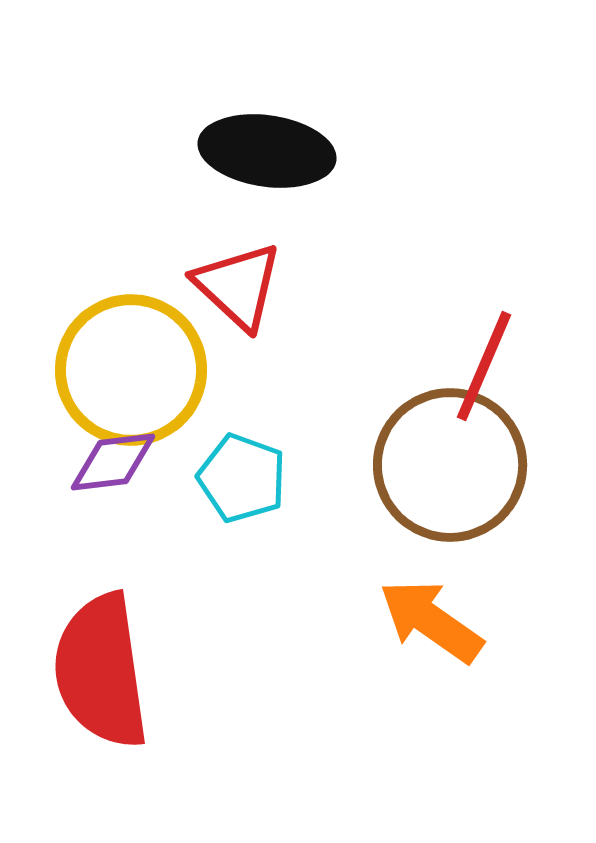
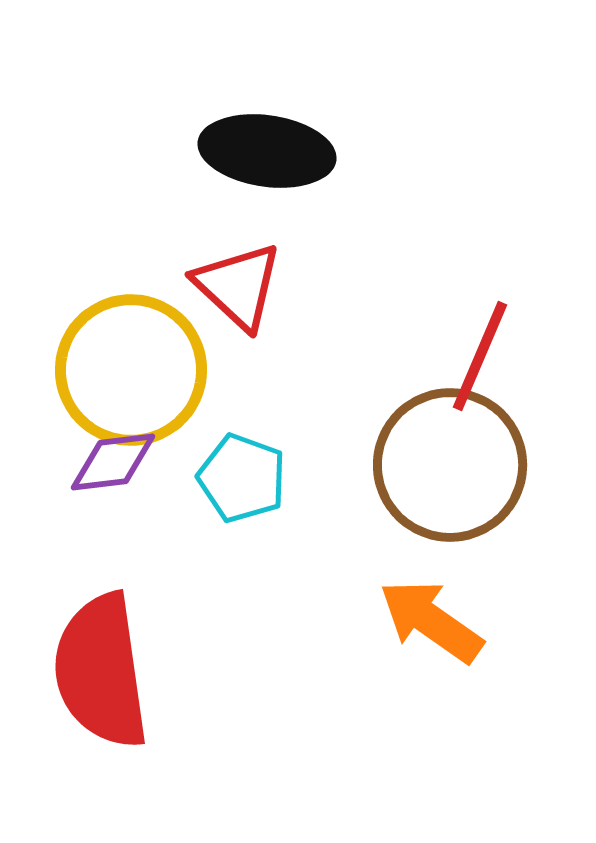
red line: moved 4 px left, 10 px up
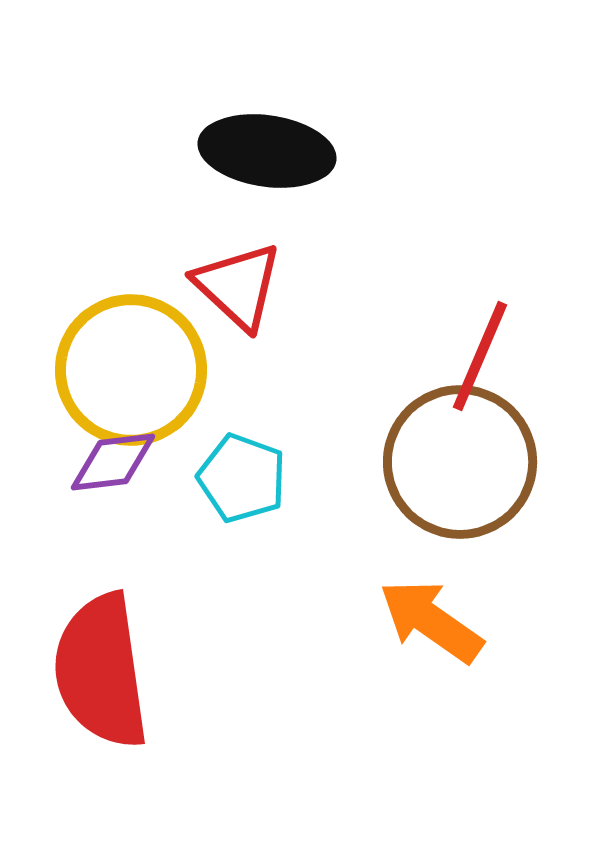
brown circle: moved 10 px right, 3 px up
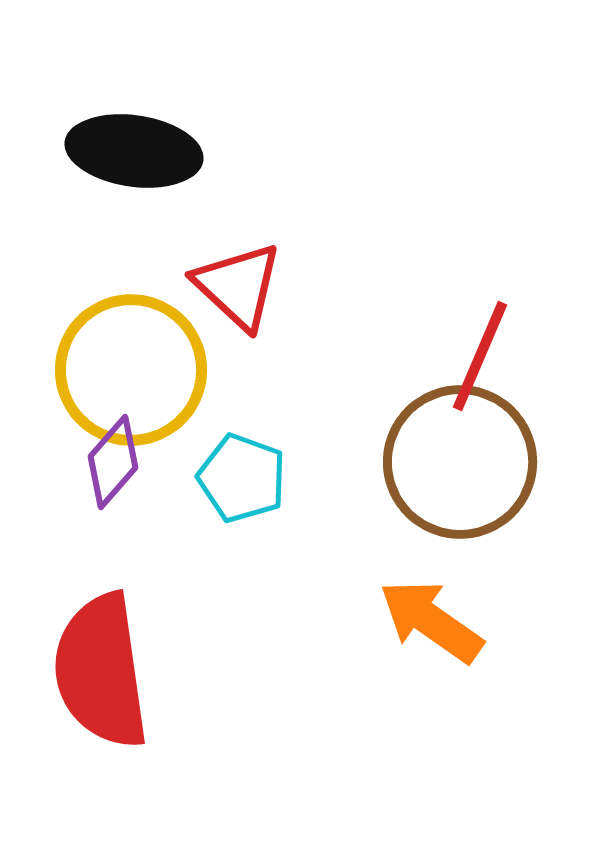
black ellipse: moved 133 px left
purple diamond: rotated 42 degrees counterclockwise
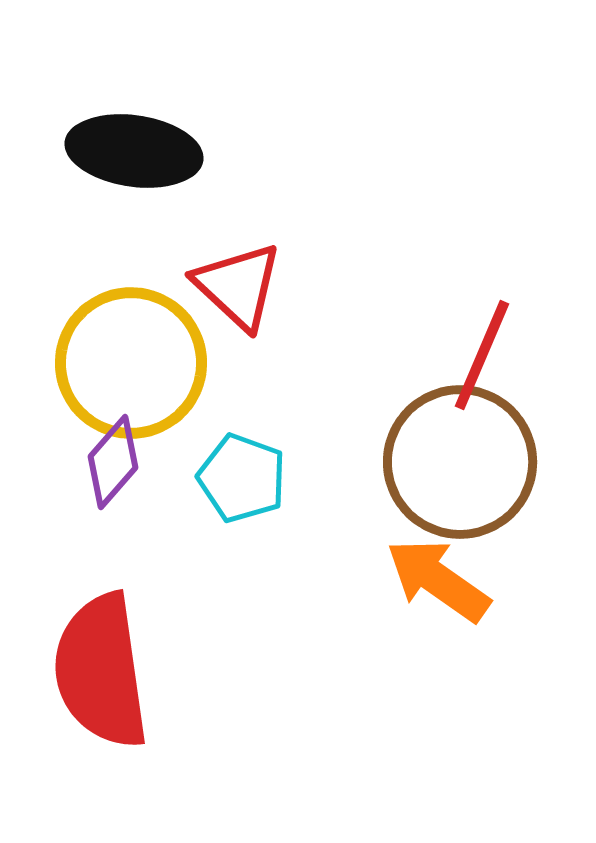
red line: moved 2 px right, 1 px up
yellow circle: moved 7 px up
orange arrow: moved 7 px right, 41 px up
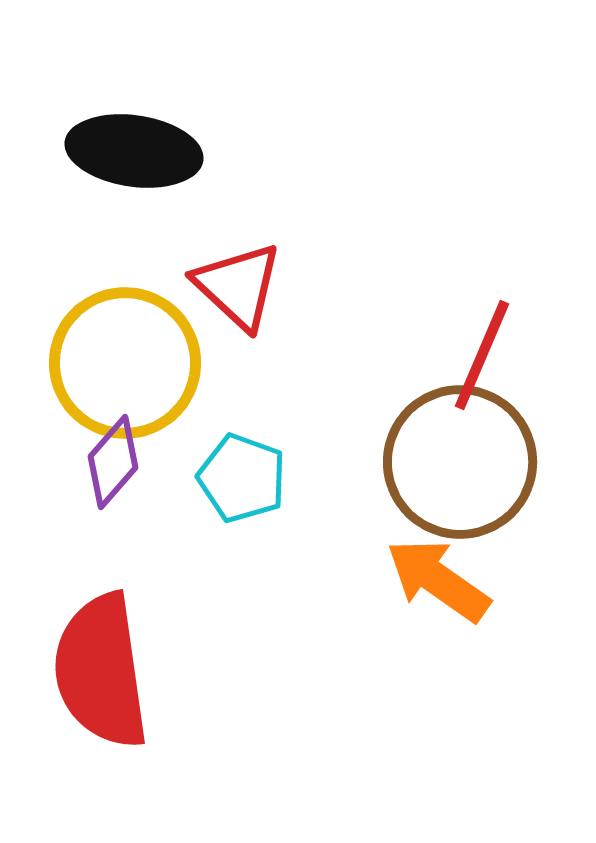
yellow circle: moved 6 px left
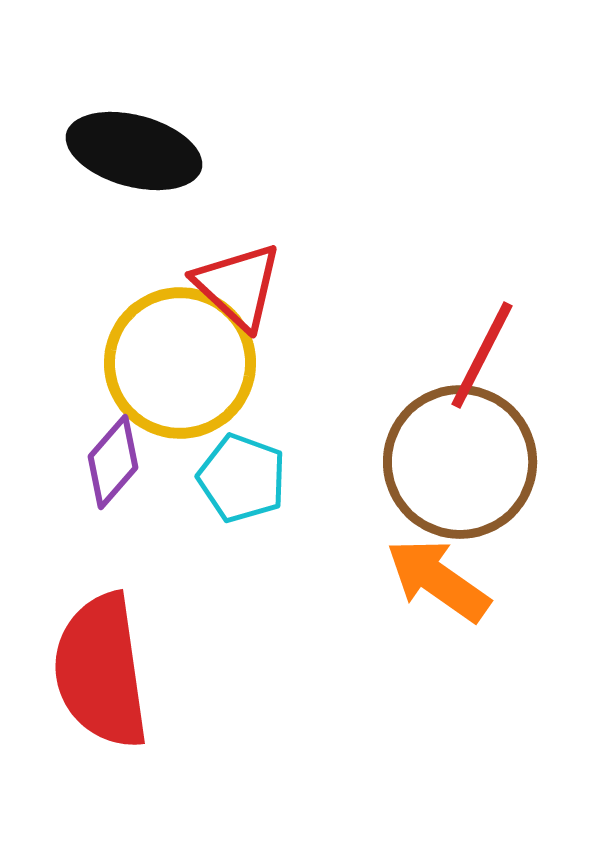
black ellipse: rotated 7 degrees clockwise
red line: rotated 4 degrees clockwise
yellow circle: moved 55 px right
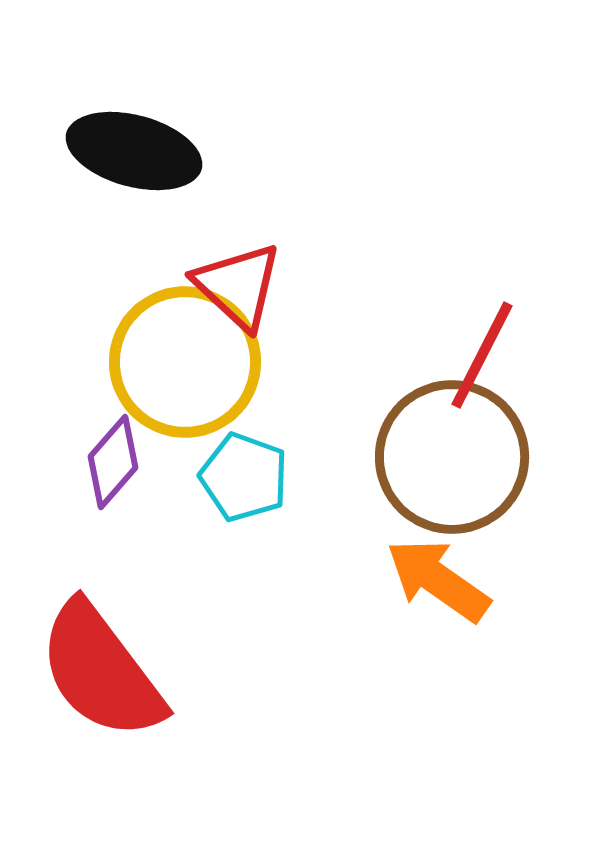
yellow circle: moved 5 px right, 1 px up
brown circle: moved 8 px left, 5 px up
cyan pentagon: moved 2 px right, 1 px up
red semicircle: rotated 29 degrees counterclockwise
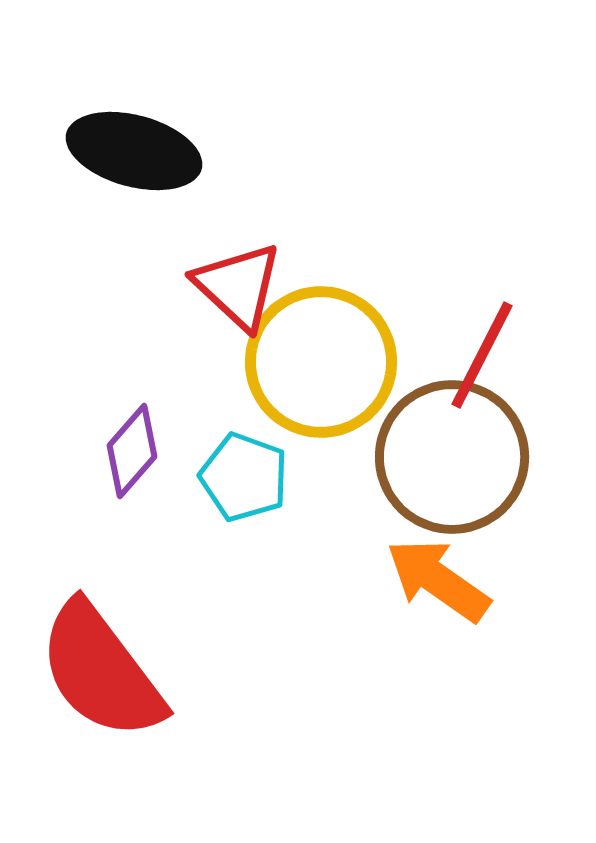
yellow circle: moved 136 px right
purple diamond: moved 19 px right, 11 px up
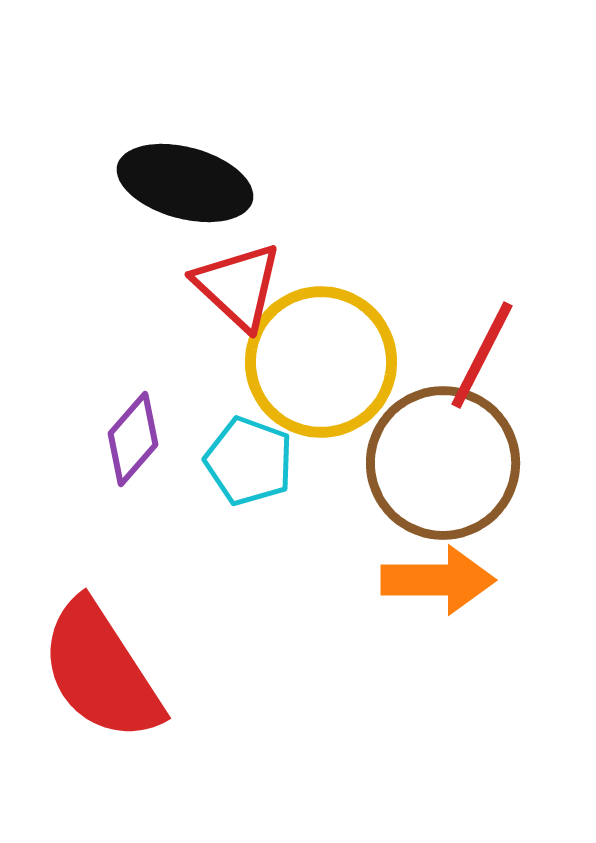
black ellipse: moved 51 px right, 32 px down
purple diamond: moved 1 px right, 12 px up
brown circle: moved 9 px left, 6 px down
cyan pentagon: moved 5 px right, 16 px up
orange arrow: rotated 145 degrees clockwise
red semicircle: rotated 4 degrees clockwise
